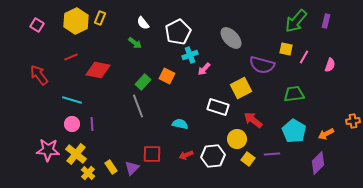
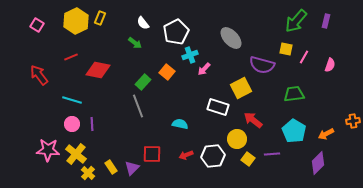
white pentagon at (178, 32): moved 2 px left
orange square at (167, 76): moved 4 px up; rotated 14 degrees clockwise
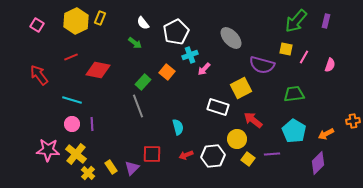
cyan semicircle at (180, 124): moved 2 px left, 3 px down; rotated 63 degrees clockwise
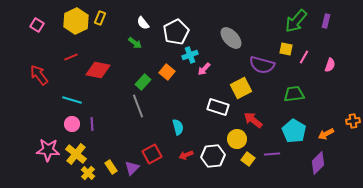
red square at (152, 154): rotated 30 degrees counterclockwise
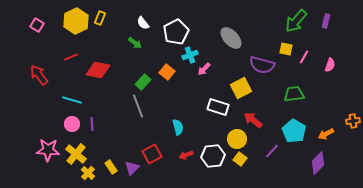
purple line at (272, 154): moved 3 px up; rotated 42 degrees counterclockwise
yellow square at (248, 159): moved 8 px left
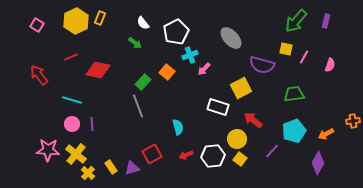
cyan pentagon at (294, 131): rotated 20 degrees clockwise
purple diamond at (318, 163): rotated 15 degrees counterclockwise
purple triangle at (132, 168): rotated 28 degrees clockwise
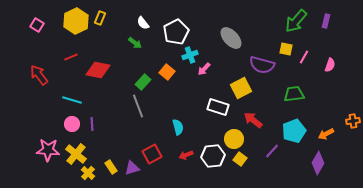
yellow circle at (237, 139): moved 3 px left
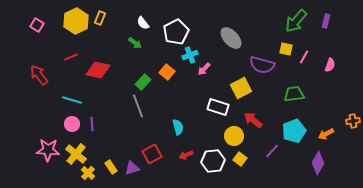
yellow circle at (234, 139): moved 3 px up
white hexagon at (213, 156): moved 5 px down
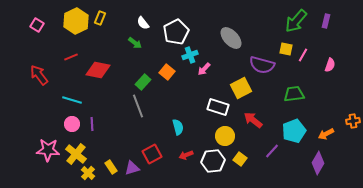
pink line at (304, 57): moved 1 px left, 2 px up
yellow circle at (234, 136): moved 9 px left
